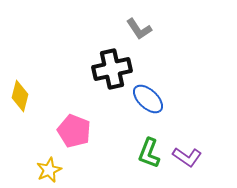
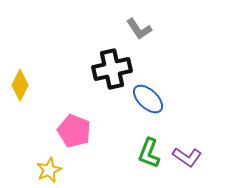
yellow diamond: moved 11 px up; rotated 12 degrees clockwise
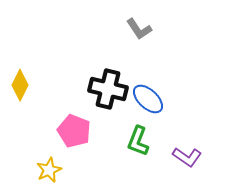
black cross: moved 4 px left, 20 px down; rotated 27 degrees clockwise
green L-shape: moved 11 px left, 12 px up
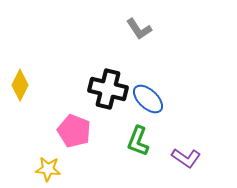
purple L-shape: moved 1 px left, 1 px down
yellow star: moved 1 px left, 1 px up; rotated 30 degrees clockwise
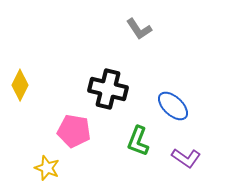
blue ellipse: moved 25 px right, 7 px down
pink pentagon: rotated 12 degrees counterclockwise
yellow star: moved 1 px left, 1 px up; rotated 15 degrees clockwise
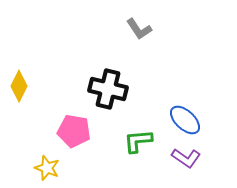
yellow diamond: moved 1 px left, 1 px down
blue ellipse: moved 12 px right, 14 px down
green L-shape: rotated 64 degrees clockwise
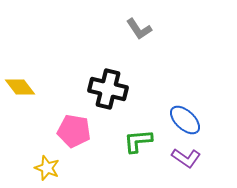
yellow diamond: moved 1 px right, 1 px down; rotated 64 degrees counterclockwise
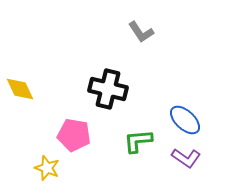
gray L-shape: moved 2 px right, 3 px down
yellow diamond: moved 2 px down; rotated 12 degrees clockwise
pink pentagon: moved 4 px down
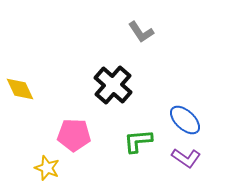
black cross: moved 5 px right, 4 px up; rotated 27 degrees clockwise
pink pentagon: rotated 8 degrees counterclockwise
